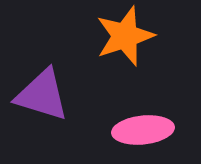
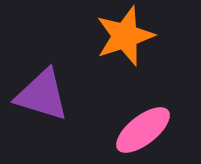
pink ellipse: rotated 32 degrees counterclockwise
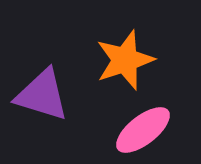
orange star: moved 24 px down
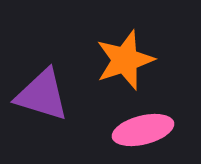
pink ellipse: rotated 24 degrees clockwise
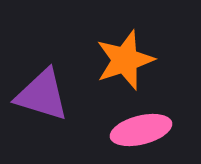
pink ellipse: moved 2 px left
